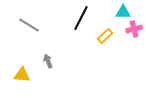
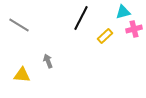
cyan triangle: rotated 14 degrees counterclockwise
gray line: moved 10 px left
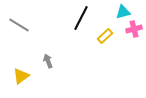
yellow triangle: moved 1 px left, 1 px down; rotated 42 degrees counterclockwise
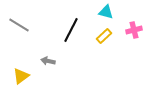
cyan triangle: moved 17 px left; rotated 28 degrees clockwise
black line: moved 10 px left, 12 px down
pink cross: moved 1 px down
yellow rectangle: moved 1 px left
gray arrow: rotated 56 degrees counterclockwise
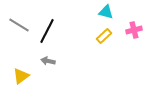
black line: moved 24 px left, 1 px down
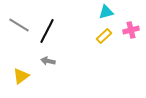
cyan triangle: rotated 28 degrees counterclockwise
pink cross: moved 3 px left
